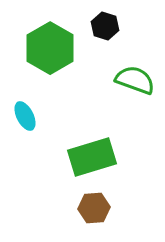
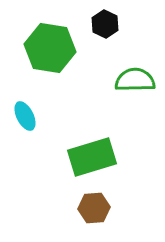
black hexagon: moved 2 px up; rotated 8 degrees clockwise
green hexagon: rotated 21 degrees counterclockwise
green semicircle: rotated 21 degrees counterclockwise
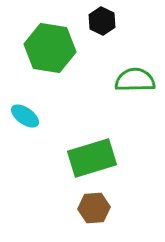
black hexagon: moved 3 px left, 3 px up
cyan ellipse: rotated 28 degrees counterclockwise
green rectangle: moved 1 px down
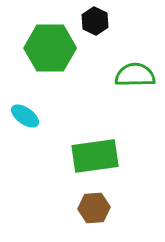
black hexagon: moved 7 px left
green hexagon: rotated 9 degrees counterclockwise
green semicircle: moved 5 px up
green rectangle: moved 3 px right, 2 px up; rotated 9 degrees clockwise
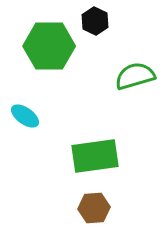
green hexagon: moved 1 px left, 2 px up
green semicircle: moved 1 px down; rotated 15 degrees counterclockwise
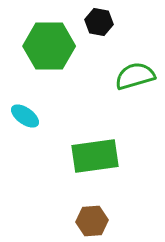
black hexagon: moved 4 px right, 1 px down; rotated 16 degrees counterclockwise
brown hexagon: moved 2 px left, 13 px down
